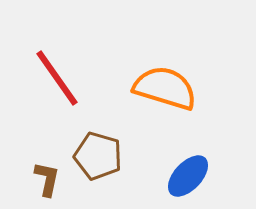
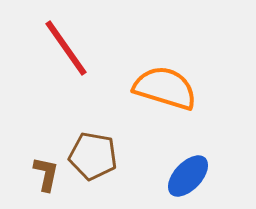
red line: moved 9 px right, 30 px up
brown pentagon: moved 5 px left; rotated 6 degrees counterclockwise
brown L-shape: moved 1 px left, 5 px up
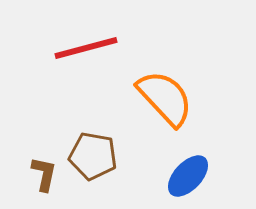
red line: moved 20 px right; rotated 70 degrees counterclockwise
orange semicircle: moved 10 px down; rotated 30 degrees clockwise
brown L-shape: moved 2 px left
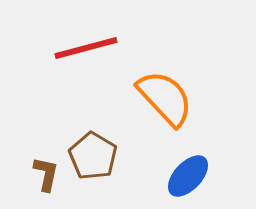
brown pentagon: rotated 21 degrees clockwise
brown L-shape: moved 2 px right
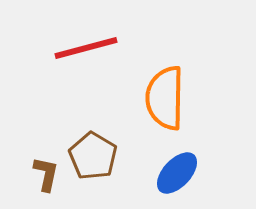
orange semicircle: rotated 136 degrees counterclockwise
blue ellipse: moved 11 px left, 3 px up
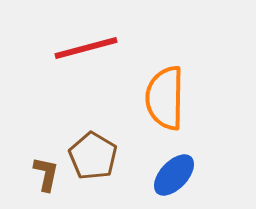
blue ellipse: moved 3 px left, 2 px down
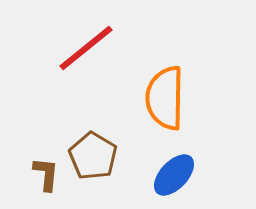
red line: rotated 24 degrees counterclockwise
brown L-shape: rotated 6 degrees counterclockwise
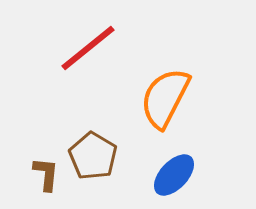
red line: moved 2 px right
orange semicircle: rotated 26 degrees clockwise
